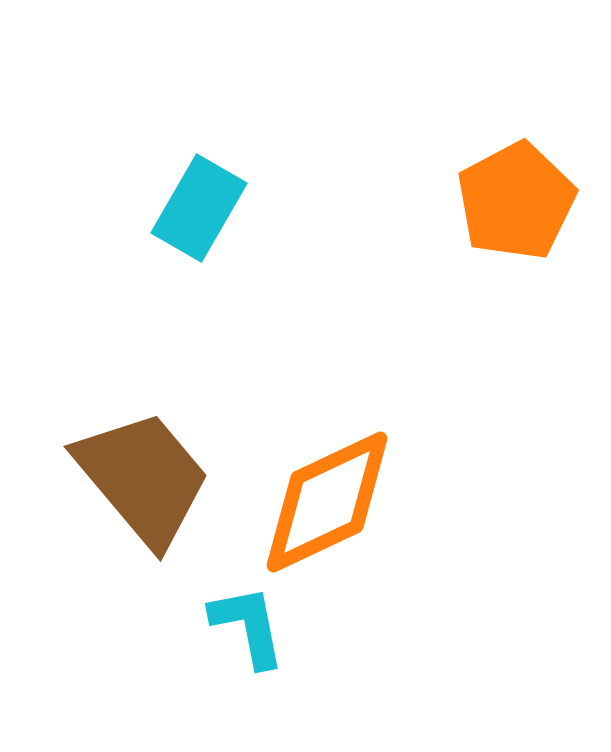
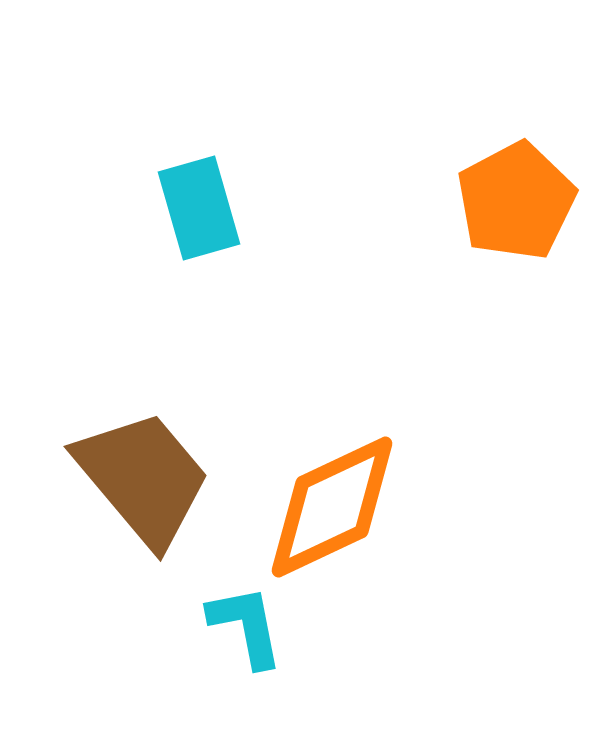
cyan rectangle: rotated 46 degrees counterclockwise
orange diamond: moved 5 px right, 5 px down
cyan L-shape: moved 2 px left
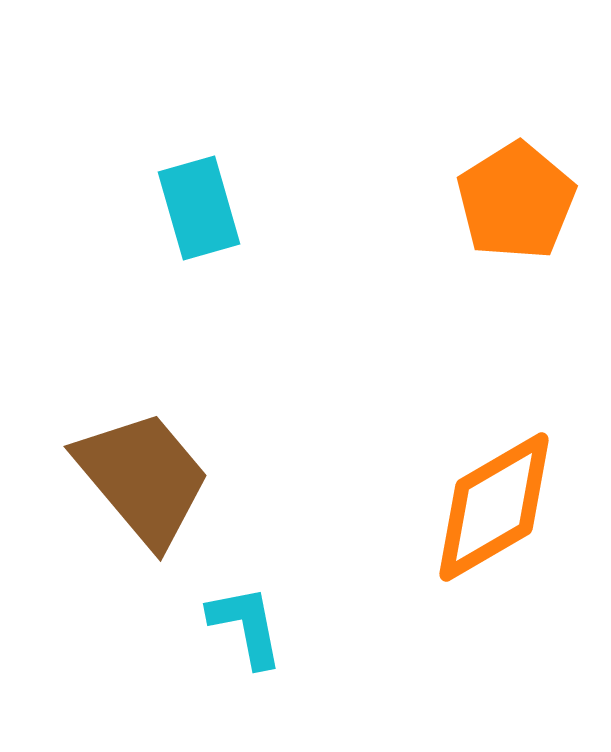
orange pentagon: rotated 4 degrees counterclockwise
orange diamond: moved 162 px right; rotated 5 degrees counterclockwise
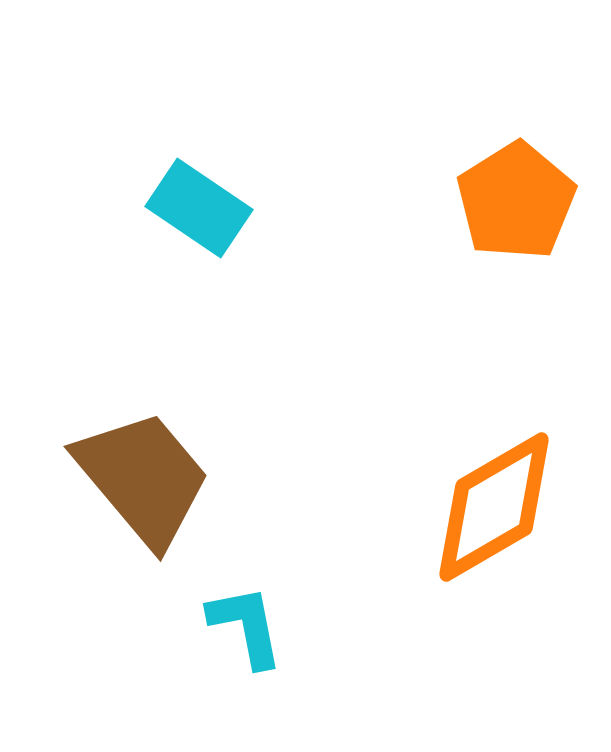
cyan rectangle: rotated 40 degrees counterclockwise
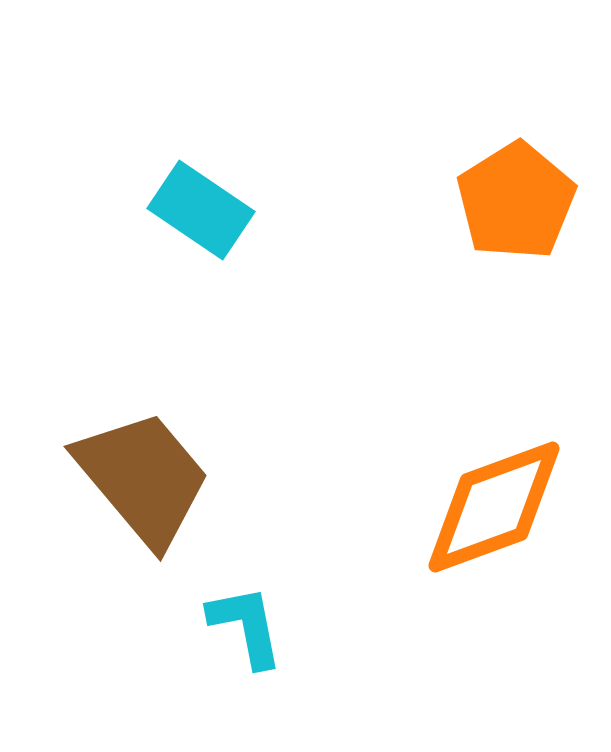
cyan rectangle: moved 2 px right, 2 px down
orange diamond: rotated 10 degrees clockwise
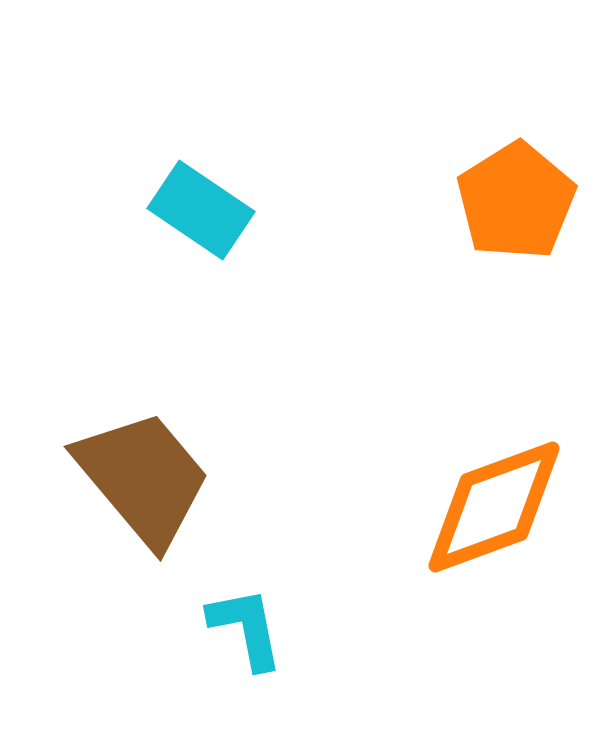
cyan L-shape: moved 2 px down
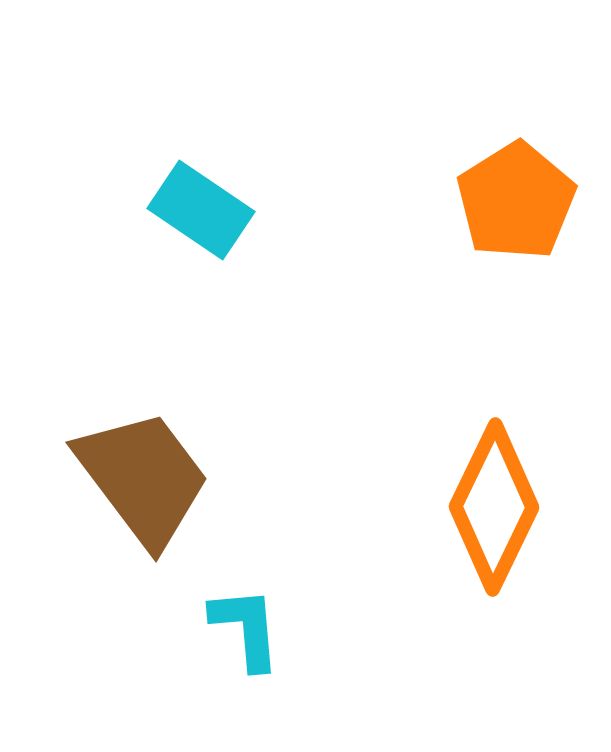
brown trapezoid: rotated 3 degrees clockwise
orange diamond: rotated 44 degrees counterclockwise
cyan L-shape: rotated 6 degrees clockwise
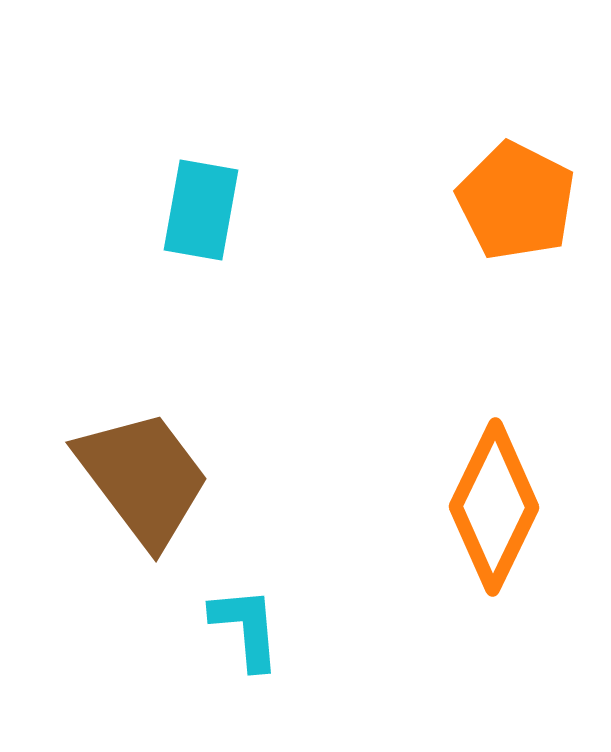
orange pentagon: rotated 13 degrees counterclockwise
cyan rectangle: rotated 66 degrees clockwise
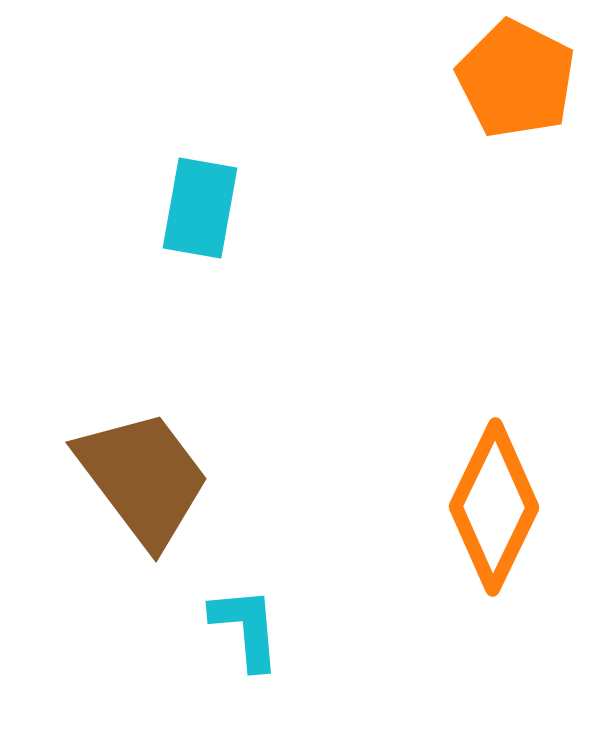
orange pentagon: moved 122 px up
cyan rectangle: moved 1 px left, 2 px up
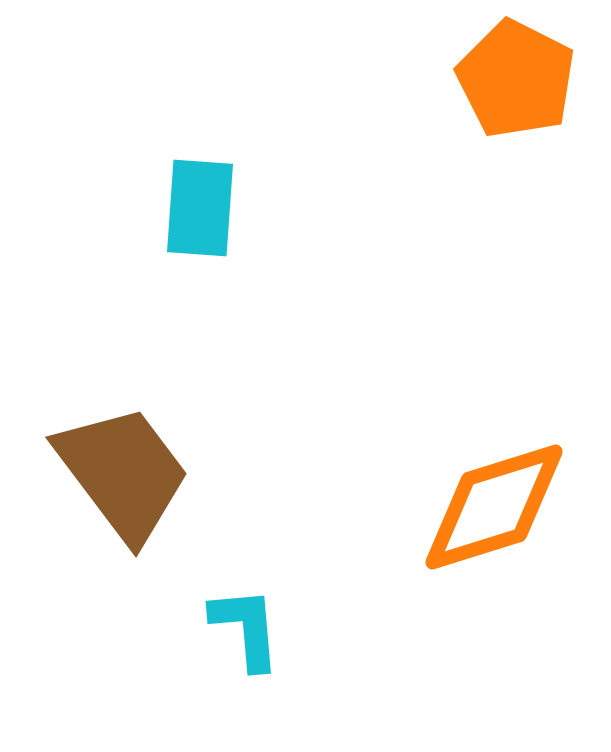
cyan rectangle: rotated 6 degrees counterclockwise
brown trapezoid: moved 20 px left, 5 px up
orange diamond: rotated 47 degrees clockwise
